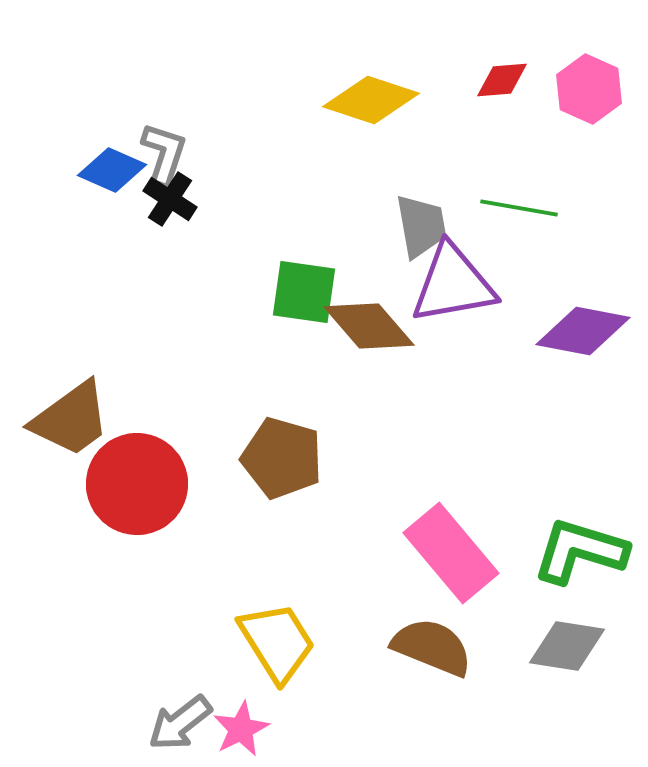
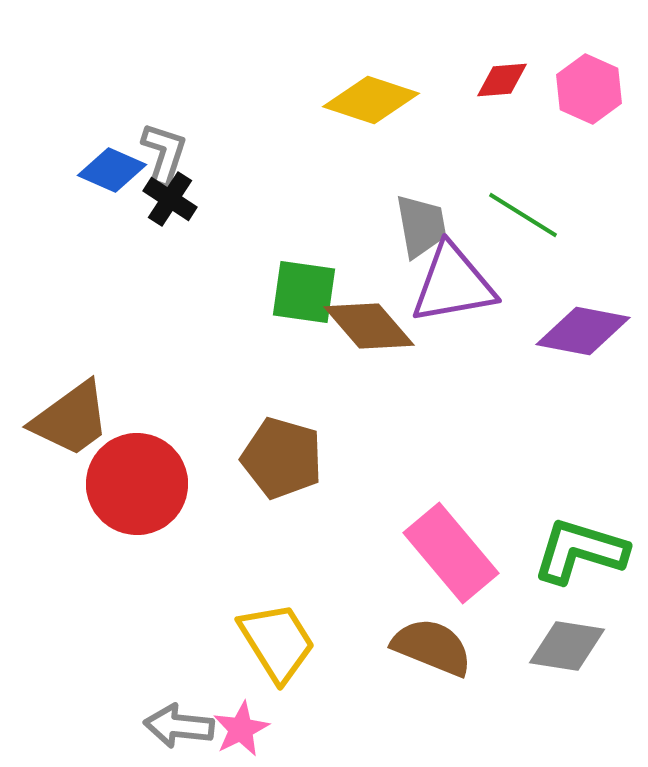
green line: moved 4 px right, 7 px down; rotated 22 degrees clockwise
gray arrow: moved 1 px left, 3 px down; rotated 44 degrees clockwise
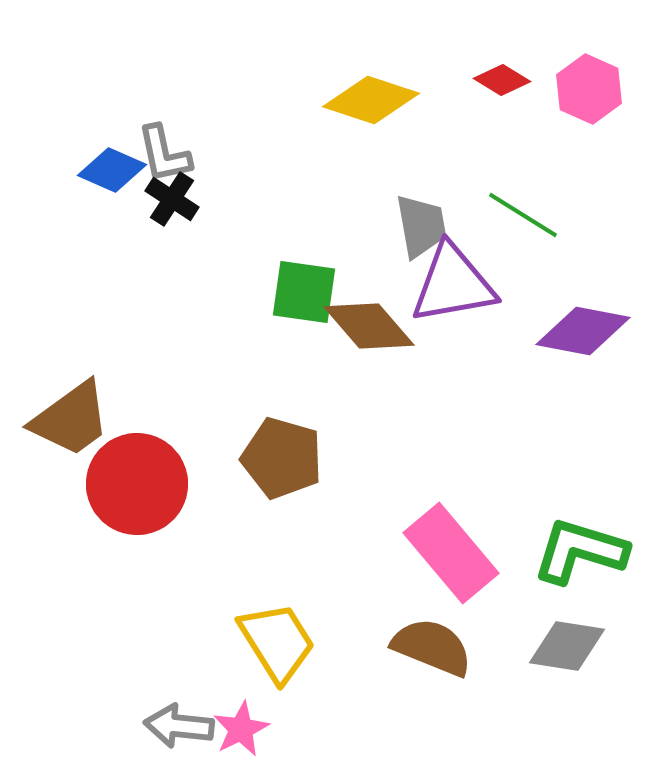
red diamond: rotated 36 degrees clockwise
gray L-shape: rotated 150 degrees clockwise
black cross: moved 2 px right
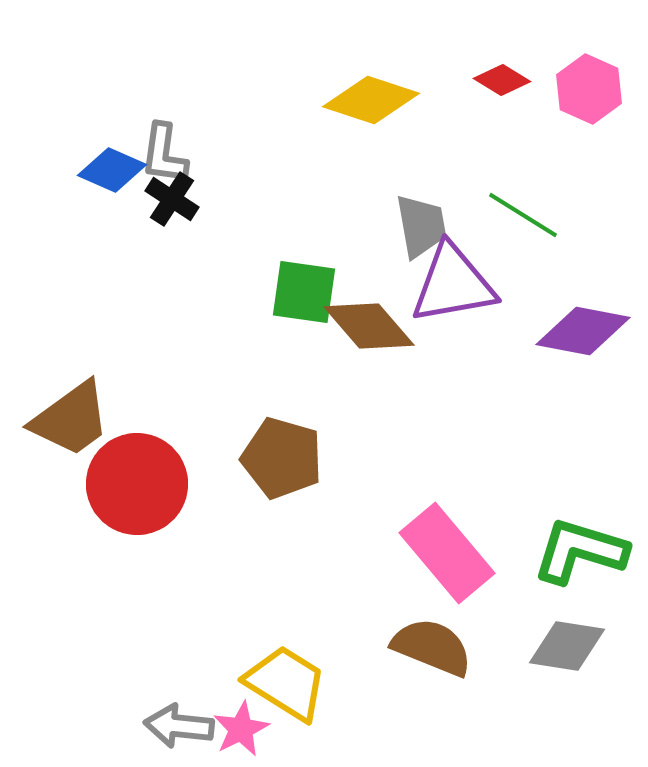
gray L-shape: rotated 20 degrees clockwise
pink rectangle: moved 4 px left
yellow trapezoid: moved 9 px right, 41 px down; rotated 26 degrees counterclockwise
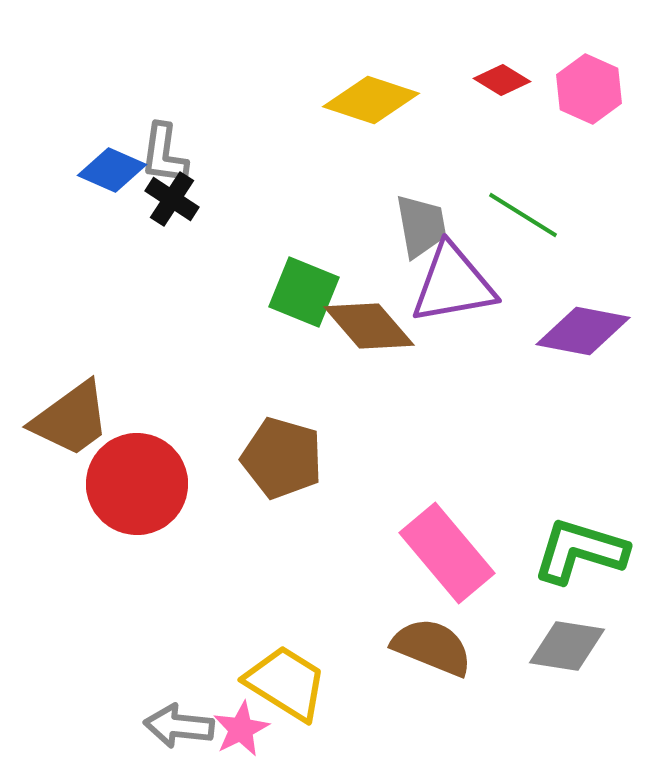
green square: rotated 14 degrees clockwise
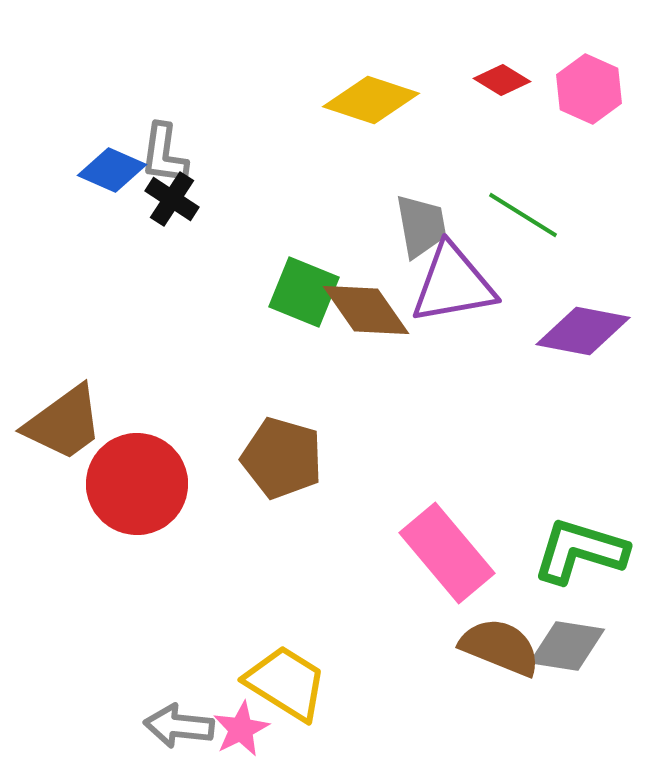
brown diamond: moved 3 px left, 16 px up; rotated 6 degrees clockwise
brown trapezoid: moved 7 px left, 4 px down
brown semicircle: moved 68 px right
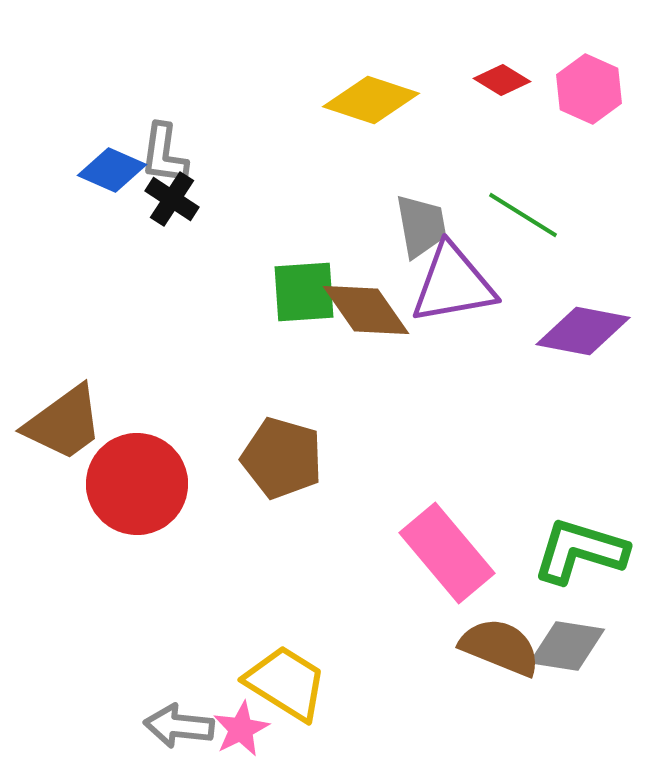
green square: rotated 26 degrees counterclockwise
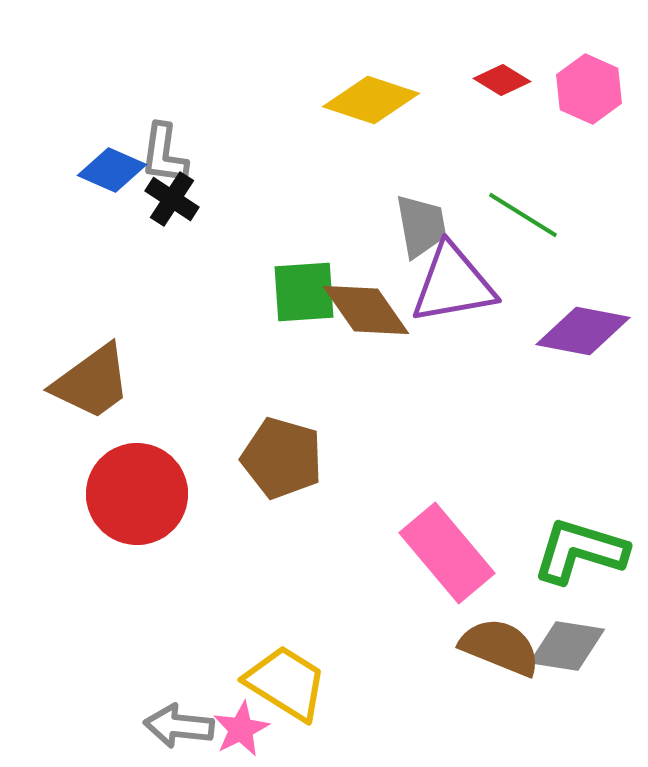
brown trapezoid: moved 28 px right, 41 px up
red circle: moved 10 px down
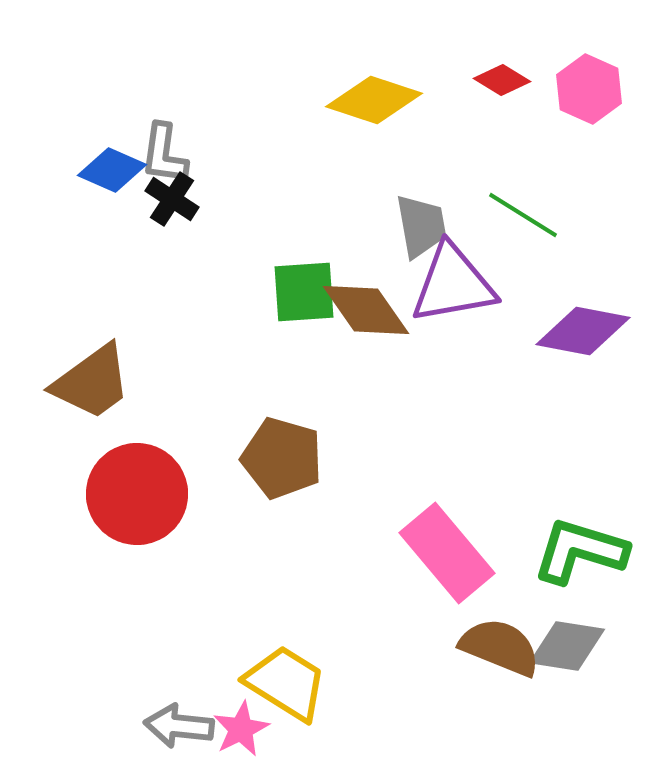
yellow diamond: moved 3 px right
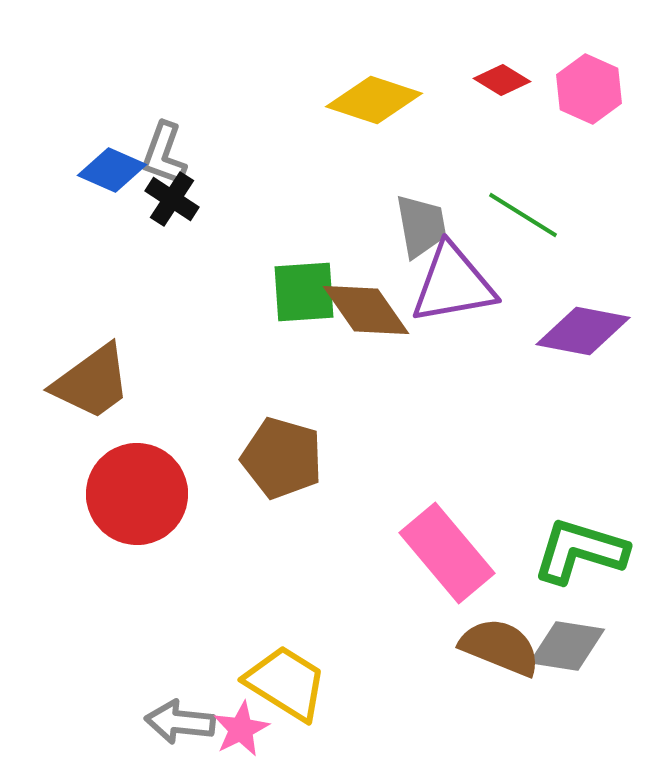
gray L-shape: rotated 12 degrees clockwise
gray arrow: moved 1 px right, 4 px up
